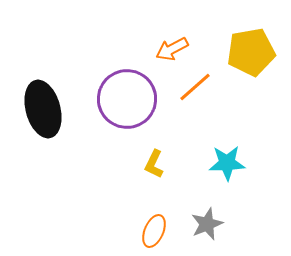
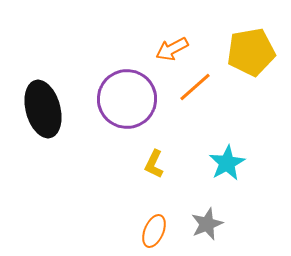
cyan star: rotated 27 degrees counterclockwise
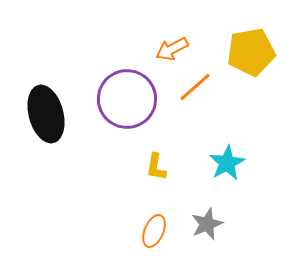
black ellipse: moved 3 px right, 5 px down
yellow L-shape: moved 2 px right, 3 px down; rotated 16 degrees counterclockwise
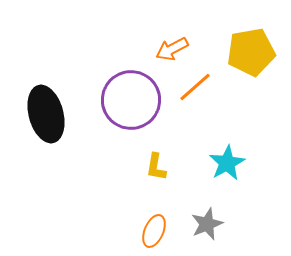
purple circle: moved 4 px right, 1 px down
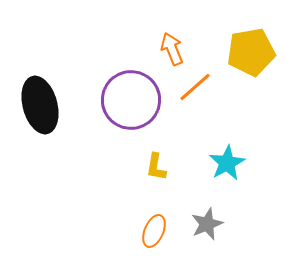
orange arrow: rotated 96 degrees clockwise
black ellipse: moved 6 px left, 9 px up
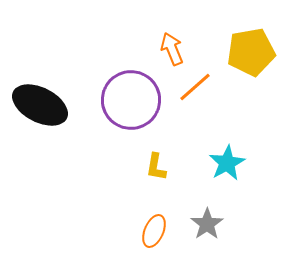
black ellipse: rotated 48 degrees counterclockwise
gray star: rotated 12 degrees counterclockwise
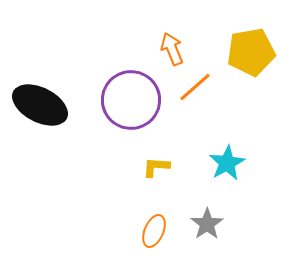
yellow L-shape: rotated 84 degrees clockwise
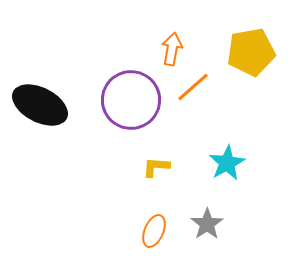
orange arrow: rotated 32 degrees clockwise
orange line: moved 2 px left
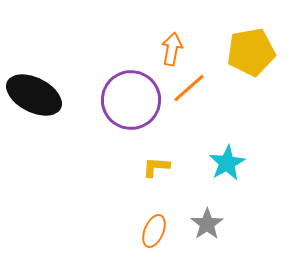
orange line: moved 4 px left, 1 px down
black ellipse: moved 6 px left, 10 px up
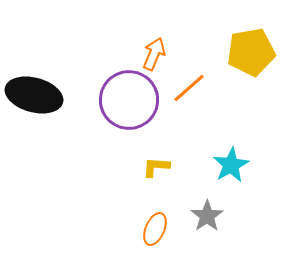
orange arrow: moved 18 px left, 5 px down; rotated 12 degrees clockwise
black ellipse: rotated 12 degrees counterclockwise
purple circle: moved 2 px left
cyan star: moved 4 px right, 2 px down
gray star: moved 8 px up
orange ellipse: moved 1 px right, 2 px up
